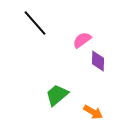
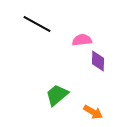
black line: moved 2 px right, 1 px down; rotated 20 degrees counterclockwise
pink semicircle: rotated 30 degrees clockwise
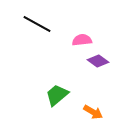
purple diamond: rotated 55 degrees counterclockwise
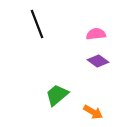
black line: rotated 40 degrees clockwise
pink semicircle: moved 14 px right, 6 px up
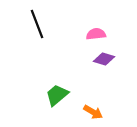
purple diamond: moved 6 px right, 2 px up; rotated 20 degrees counterclockwise
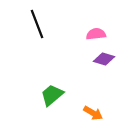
green trapezoid: moved 5 px left
orange arrow: moved 1 px down
